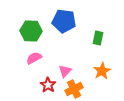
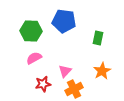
red star: moved 5 px left, 1 px up; rotated 28 degrees clockwise
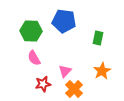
pink semicircle: rotated 91 degrees counterclockwise
orange cross: rotated 18 degrees counterclockwise
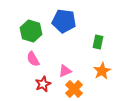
green hexagon: rotated 15 degrees clockwise
green rectangle: moved 4 px down
pink semicircle: moved 1 px left, 1 px down
pink triangle: rotated 24 degrees clockwise
red star: rotated 14 degrees counterclockwise
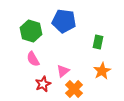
pink triangle: moved 2 px left; rotated 16 degrees counterclockwise
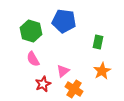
orange cross: rotated 12 degrees counterclockwise
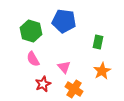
pink triangle: moved 1 px right, 4 px up; rotated 32 degrees counterclockwise
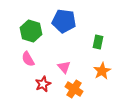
pink semicircle: moved 5 px left
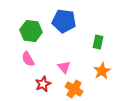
green hexagon: rotated 10 degrees counterclockwise
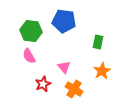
pink semicircle: moved 1 px right, 3 px up
